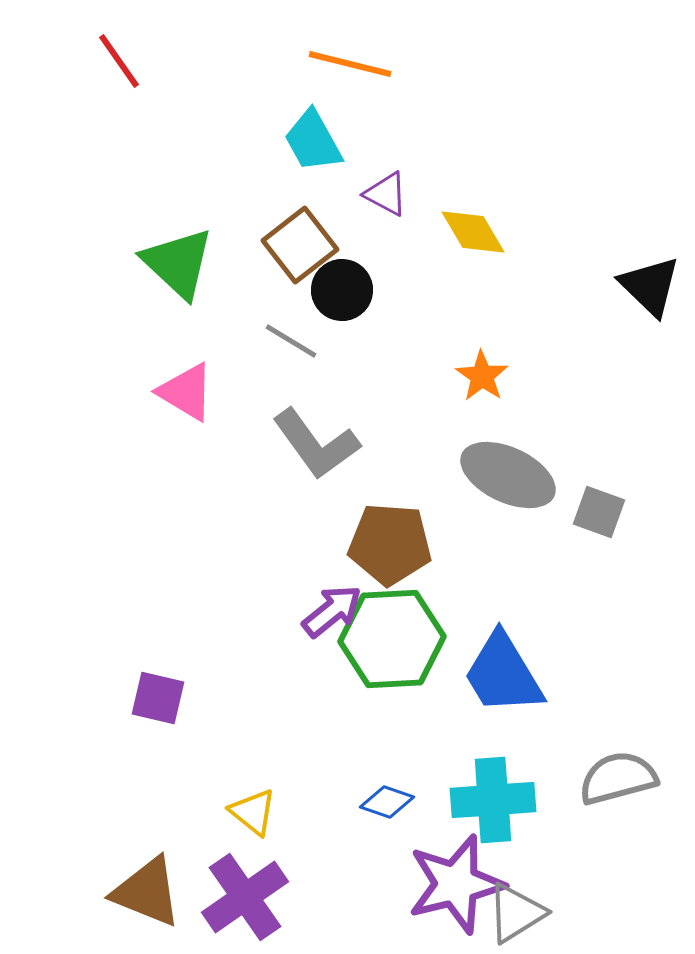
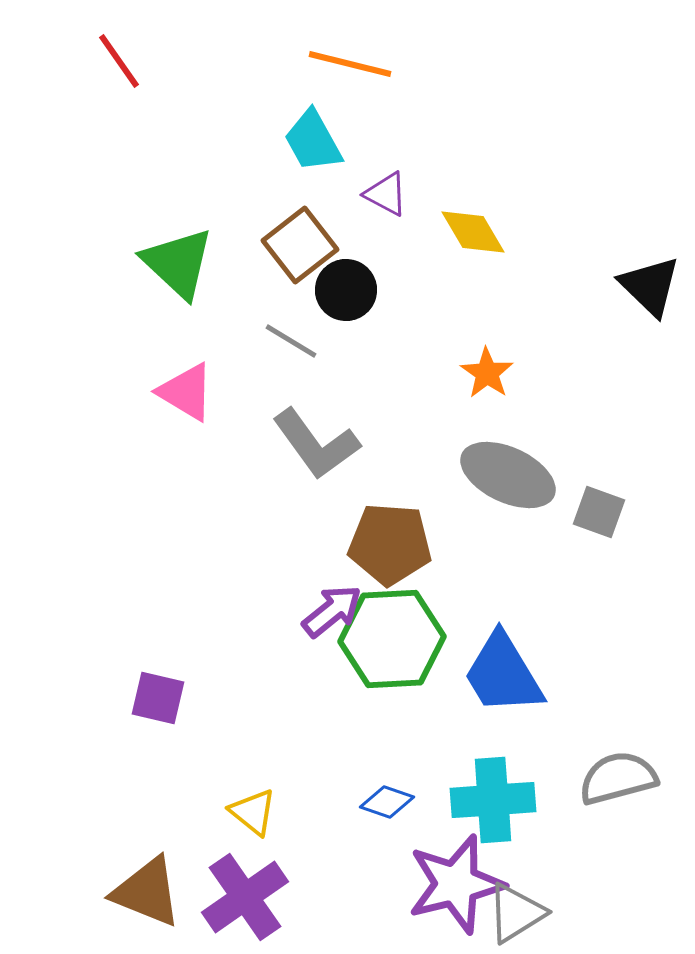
black circle: moved 4 px right
orange star: moved 5 px right, 3 px up
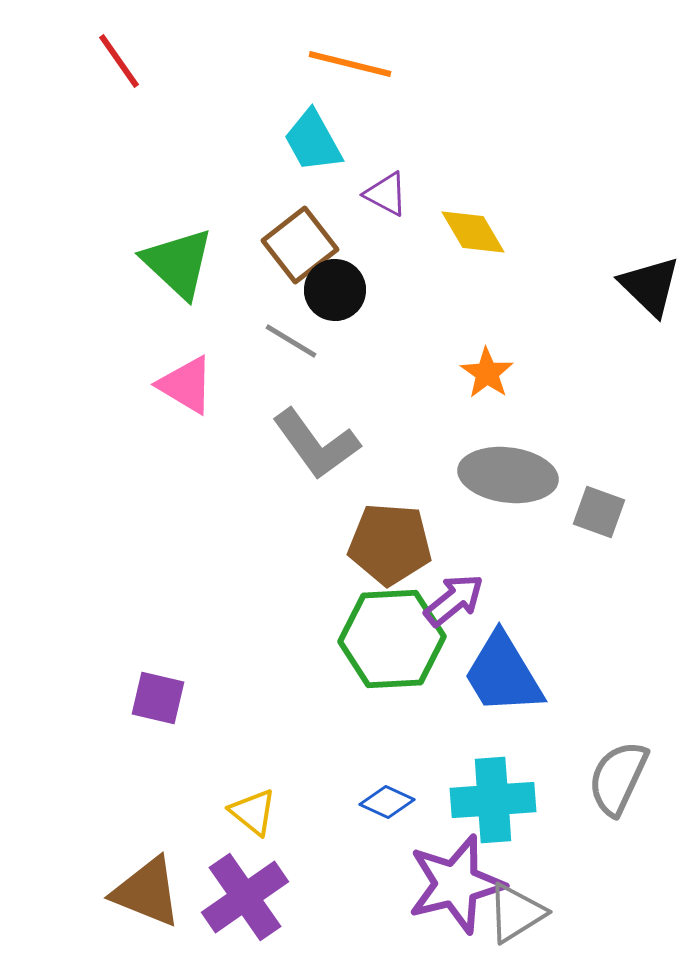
black circle: moved 11 px left
pink triangle: moved 7 px up
gray ellipse: rotated 18 degrees counterclockwise
purple arrow: moved 122 px right, 11 px up
gray semicircle: rotated 50 degrees counterclockwise
blue diamond: rotated 6 degrees clockwise
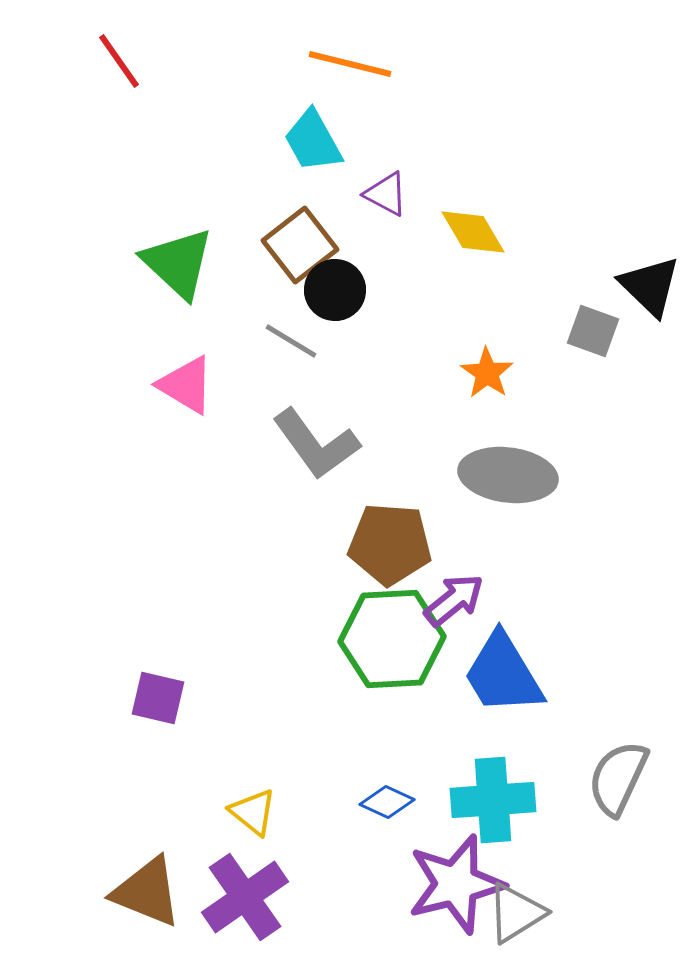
gray square: moved 6 px left, 181 px up
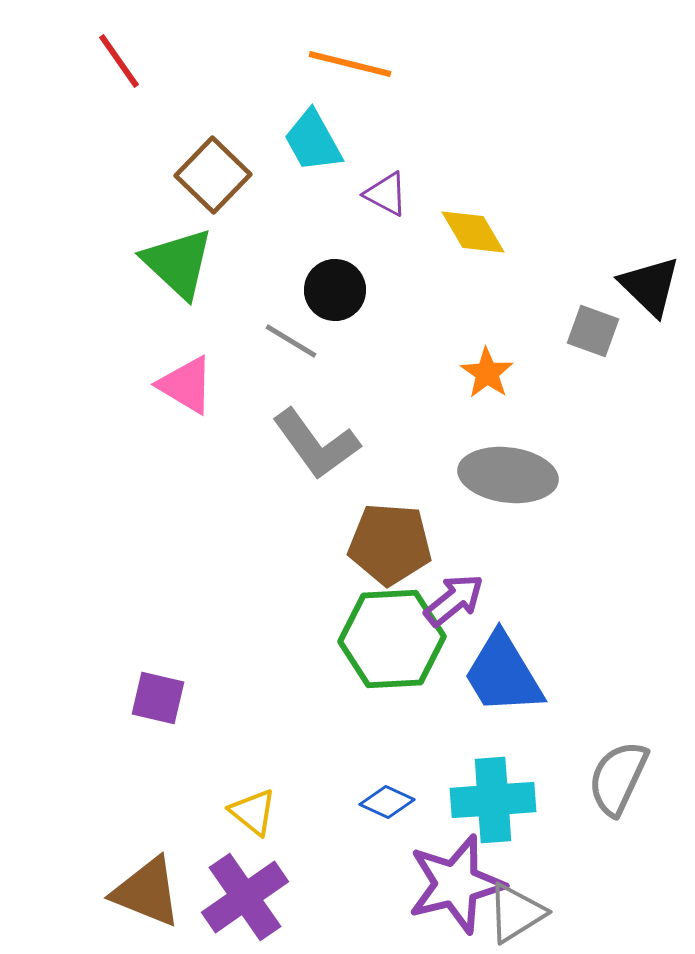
brown square: moved 87 px left, 70 px up; rotated 8 degrees counterclockwise
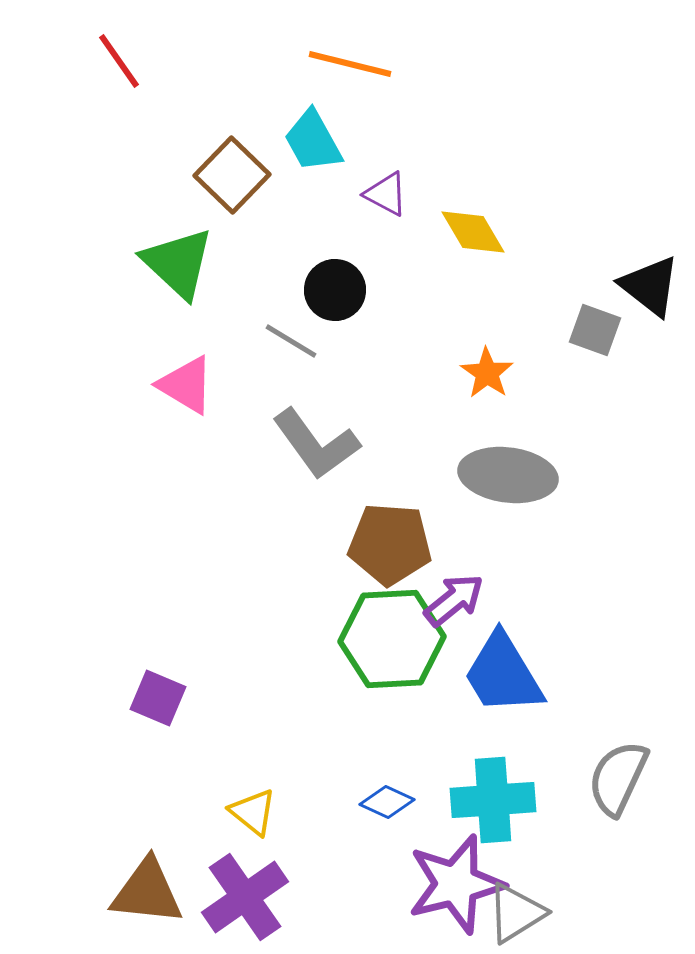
brown square: moved 19 px right
black triangle: rotated 6 degrees counterclockwise
gray square: moved 2 px right, 1 px up
purple square: rotated 10 degrees clockwise
brown triangle: rotated 16 degrees counterclockwise
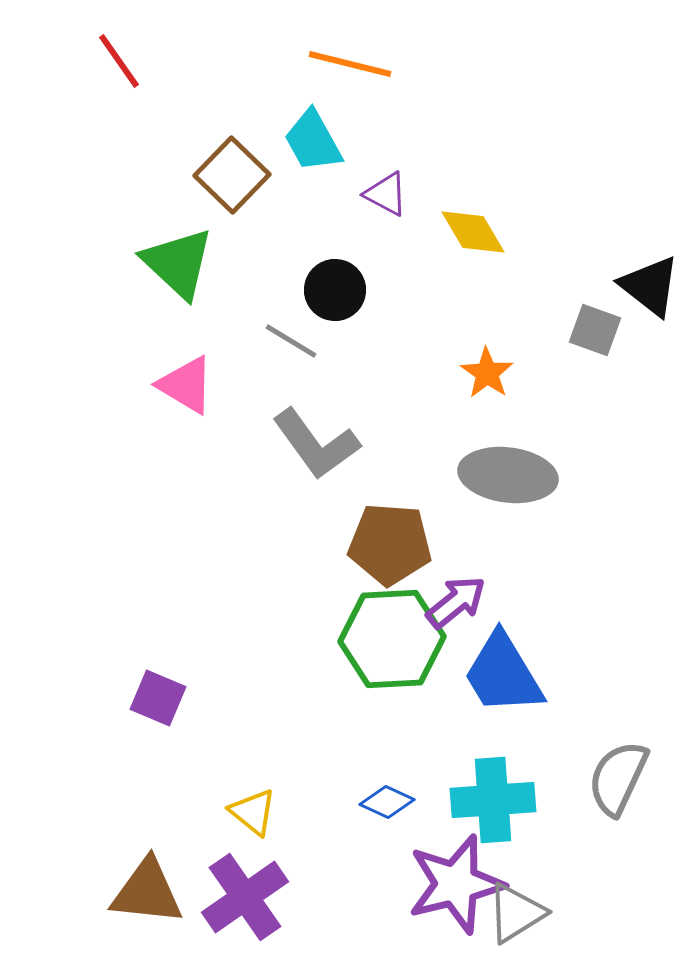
purple arrow: moved 2 px right, 2 px down
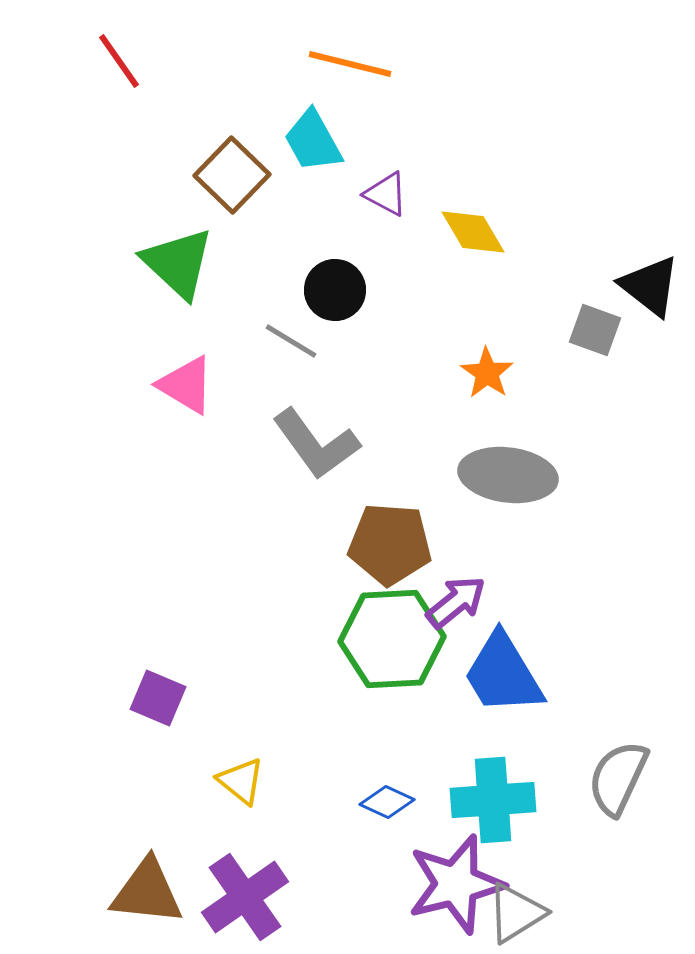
yellow triangle: moved 12 px left, 31 px up
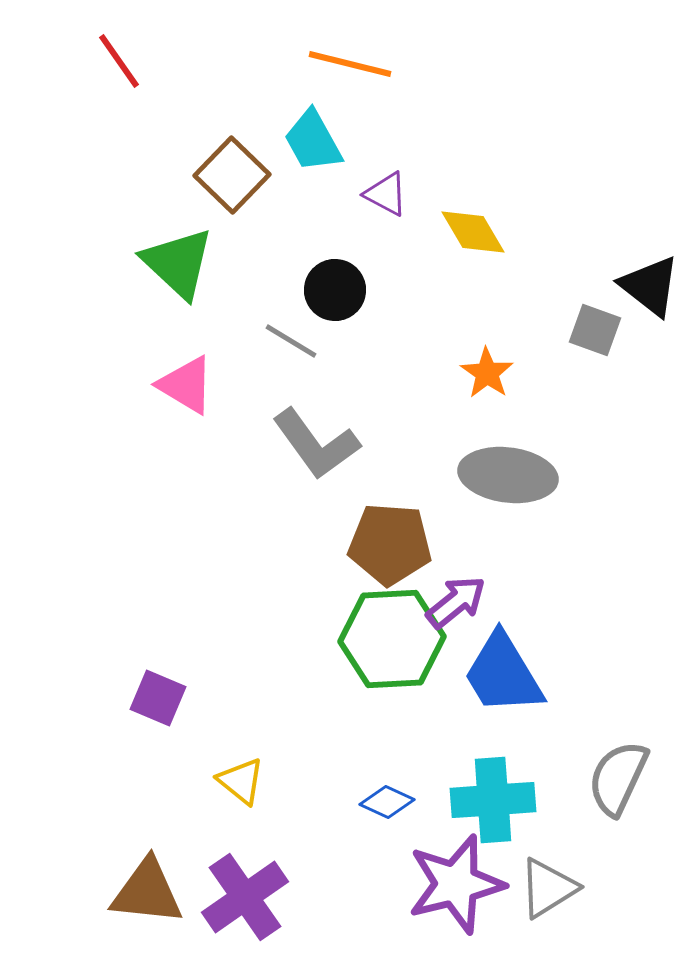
gray triangle: moved 32 px right, 25 px up
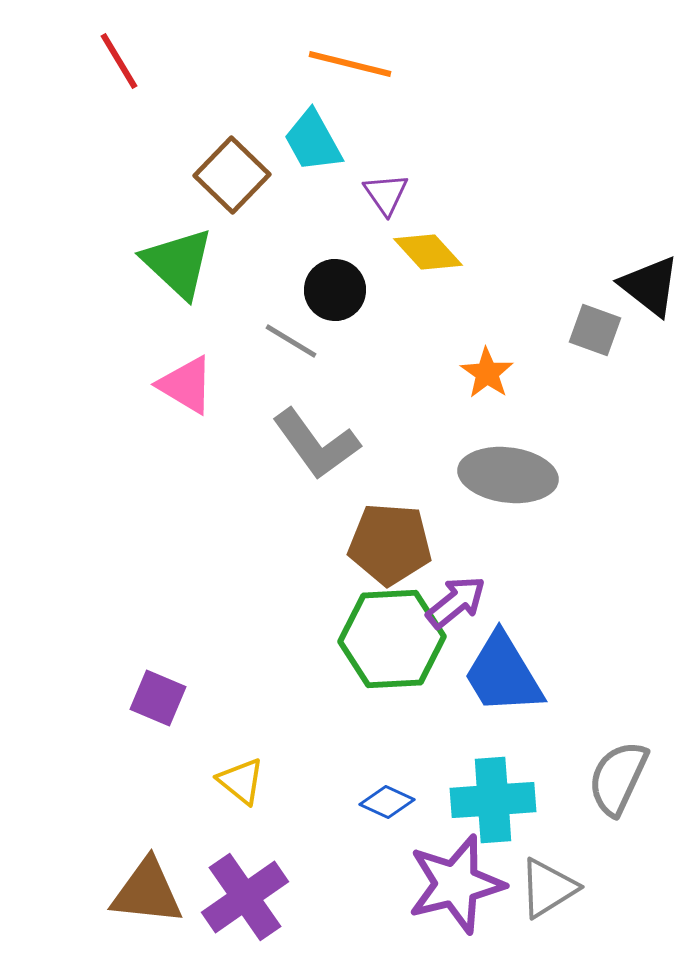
red line: rotated 4 degrees clockwise
purple triangle: rotated 27 degrees clockwise
yellow diamond: moved 45 px left, 20 px down; rotated 12 degrees counterclockwise
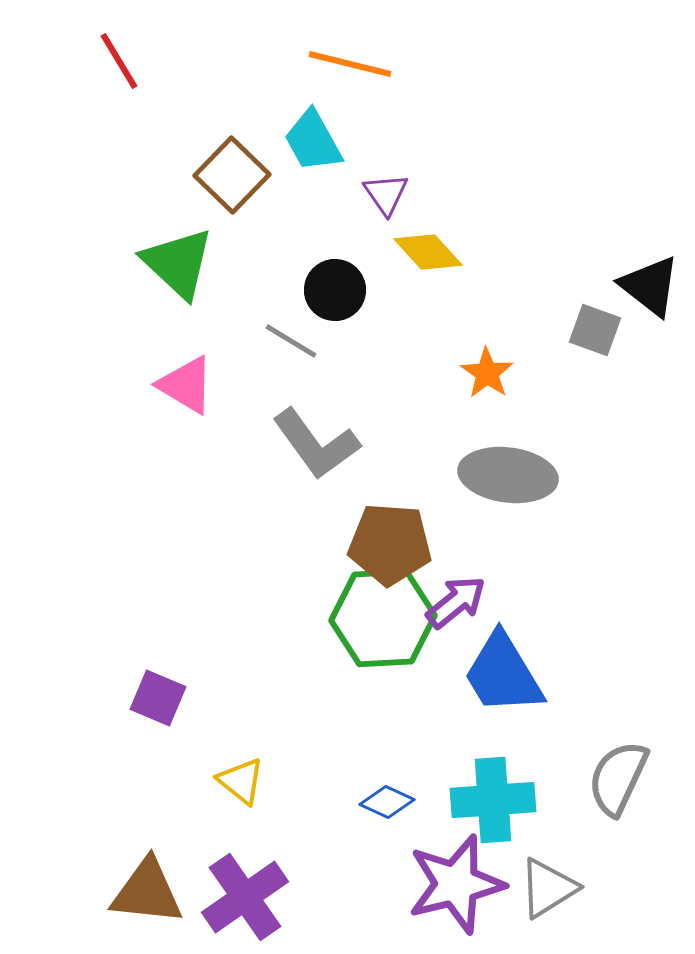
green hexagon: moved 9 px left, 21 px up
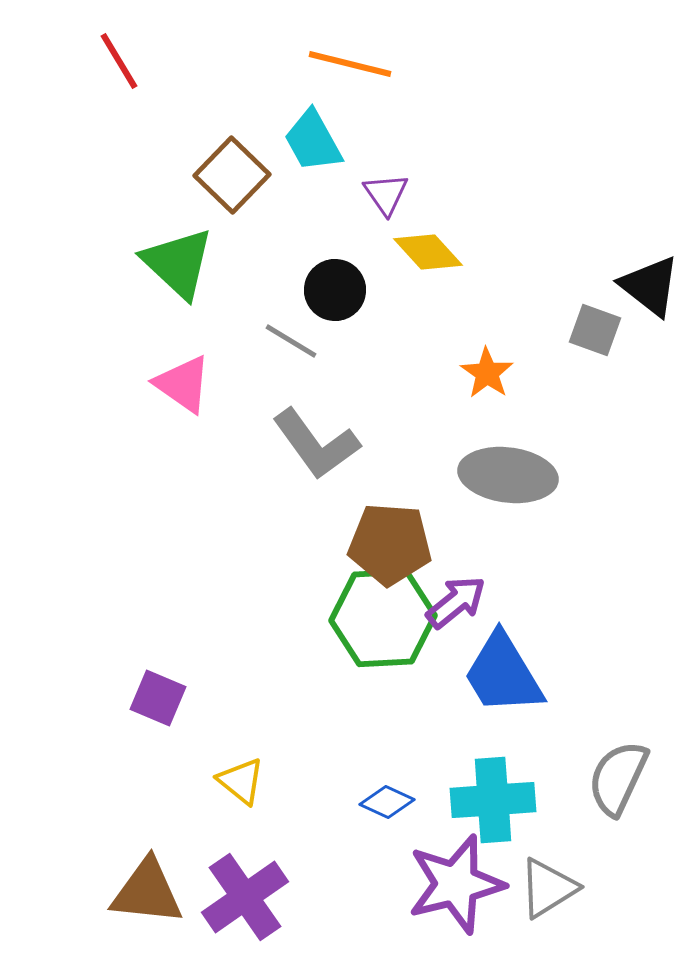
pink triangle: moved 3 px left, 1 px up; rotated 4 degrees clockwise
